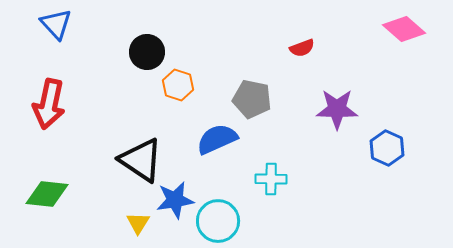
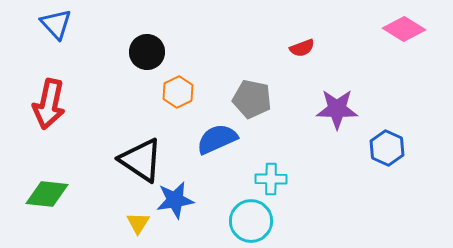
pink diamond: rotated 9 degrees counterclockwise
orange hexagon: moved 7 px down; rotated 16 degrees clockwise
cyan circle: moved 33 px right
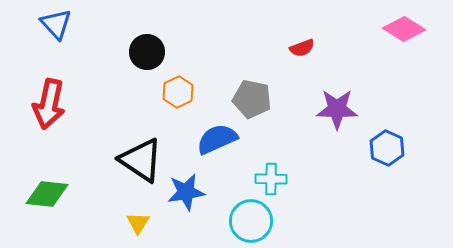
blue star: moved 11 px right, 8 px up
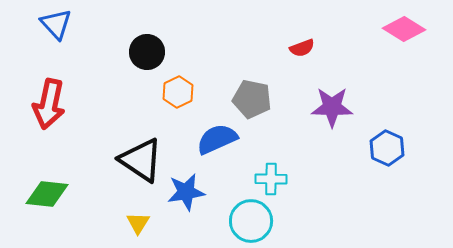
purple star: moved 5 px left, 2 px up
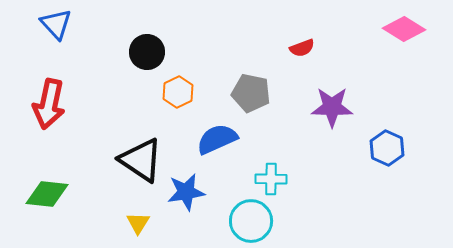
gray pentagon: moved 1 px left, 6 px up
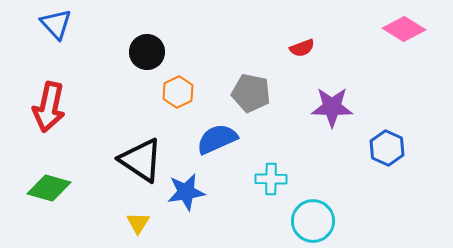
red arrow: moved 3 px down
green diamond: moved 2 px right, 6 px up; rotated 9 degrees clockwise
cyan circle: moved 62 px right
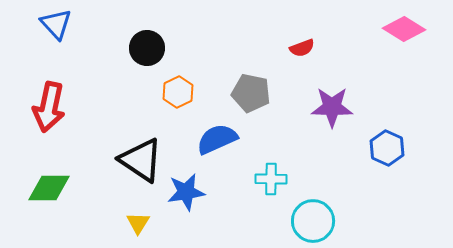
black circle: moved 4 px up
green diamond: rotated 15 degrees counterclockwise
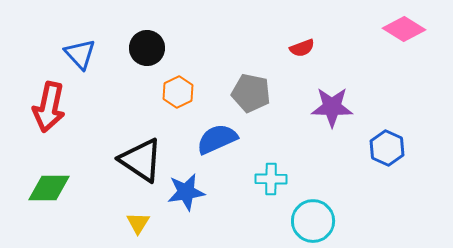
blue triangle: moved 24 px right, 30 px down
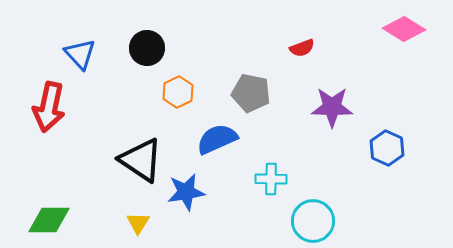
green diamond: moved 32 px down
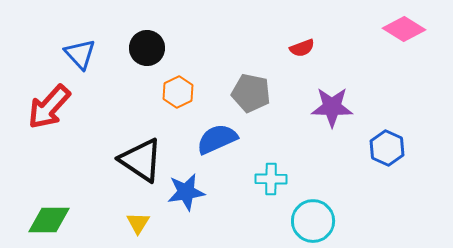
red arrow: rotated 30 degrees clockwise
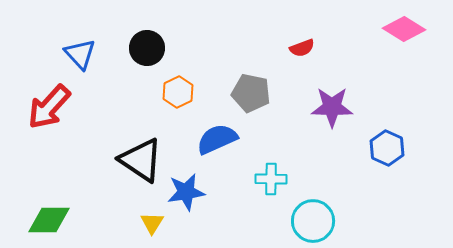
yellow triangle: moved 14 px right
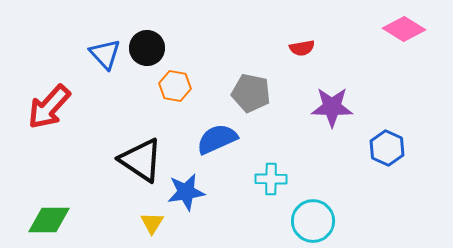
red semicircle: rotated 10 degrees clockwise
blue triangle: moved 25 px right
orange hexagon: moved 3 px left, 6 px up; rotated 24 degrees counterclockwise
